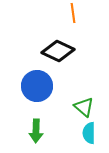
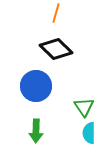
orange line: moved 17 px left; rotated 24 degrees clockwise
black diamond: moved 2 px left, 2 px up; rotated 20 degrees clockwise
blue circle: moved 1 px left
green triangle: rotated 15 degrees clockwise
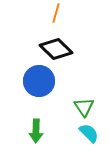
blue circle: moved 3 px right, 5 px up
cyan semicircle: rotated 135 degrees clockwise
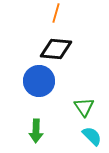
black diamond: rotated 40 degrees counterclockwise
cyan semicircle: moved 3 px right, 3 px down
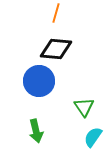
green arrow: rotated 15 degrees counterclockwise
cyan semicircle: moved 1 px right, 1 px down; rotated 100 degrees counterclockwise
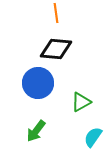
orange line: rotated 24 degrees counterclockwise
blue circle: moved 1 px left, 2 px down
green triangle: moved 3 px left, 5 px up; rotated 35 degrees clockwise
green arrow: rotated 50 degrees clockwise
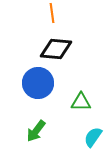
orange line: moved 4 px left
green triangle: rotated 30 degrees clockwise
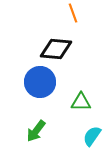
orange line: moved 21 px right; rotated 12 degrees counterclockwise
blue circle: moved 2 px right, 1 px up
cyan semicircle: moved 1 px left, 1 px up
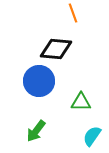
blue circle: moved 1 px left, 1 px up
